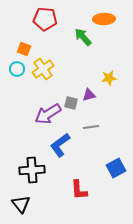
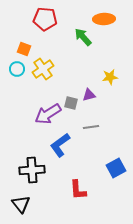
yellow star: moved 1 px right, 1 px up
red L-shape: moved 1 px left
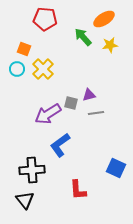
orange ellipse: rotated 30 degrees counterclockwise
yellow cross: rotated 10 degrees counterclockwise
yellow star: moved 32 px up
gray line: moved 5 px right, 14 px up
blue square: rotated 36 degrees counterclockwise
black triangle: moved 4 px right, 4 px up
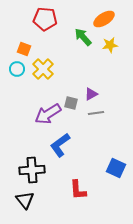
purple triangle: moved 2 px right, 1 px up; rotated 16 degrees counterclockwise
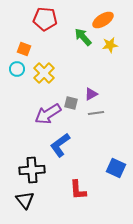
orange ellipse: moved 1 px left, 1 px down
yellow cross: moved 1 px right, 4 px down
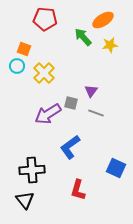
cyan circle: moved 3 px up
purple triangle: moved 3 px up; rotated 24 degrees counterclockwise
gray line: rotated 28 degrees clockwise
blue L-shape: moved 10 px right, 2 px down
red L-shape: rotated 20 degrees clockwise
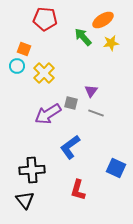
yellow star: moved 1 px right, 2 px up
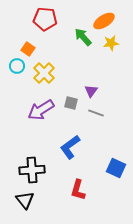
orange ellipse: moved 1 px right, 1 px down
orange square: moved 4 px right; rotated 16 degrees clockwise
purple arrow: moved 7 px left, 4 px up
